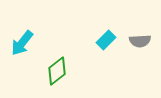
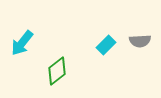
cyan rectangle: moved 5 px down
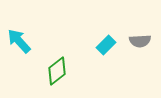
cyan arrow: moved 3 px left, 2 px up; rotated 100 degrees clockwise
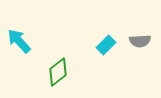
green diamond: moved 1 px right, 1 px down
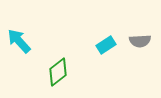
cyan rectangle: rotated 12 degrees clockwise
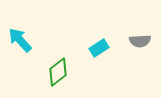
cyan arrow: moved 1 px right, 1 px up
cyan rectangle: moved 7 px left, 3 px down
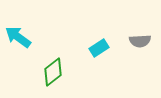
cyan arrow: moved 2 px left, 3 px up; rotated 12 degrees counterclockwise
green diamond: moved 5 px left
